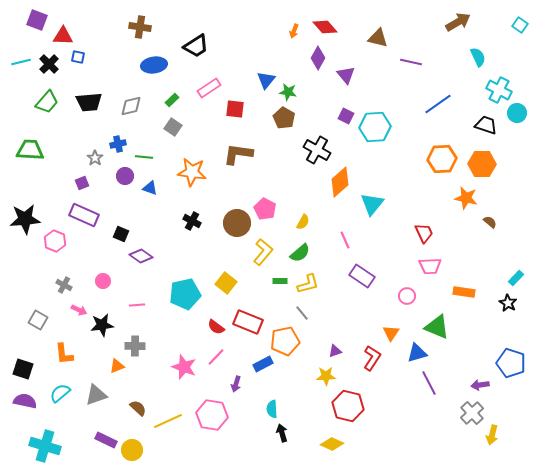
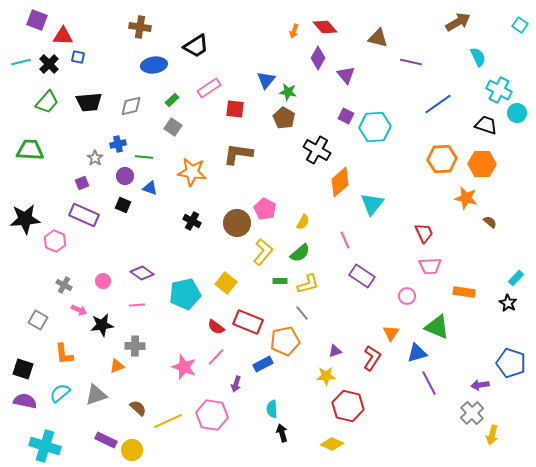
black square at (121, 234): moved 2 px right, 29 px up
purple diamond at (141, 256): moved 1 px right, 17 px down
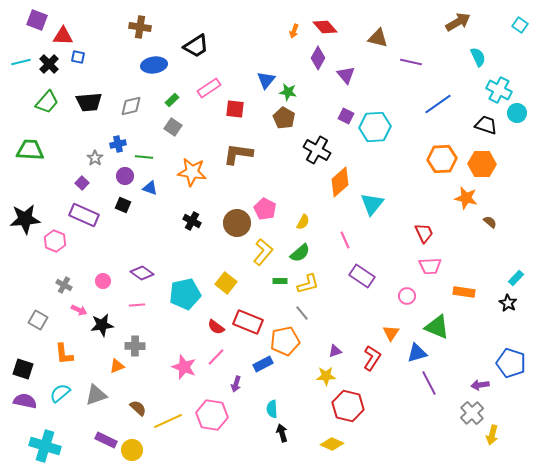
purple square at (82, 183): rotated 24 degrees counterclockwise
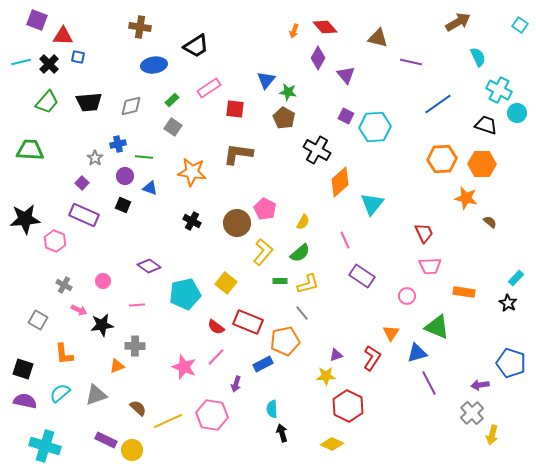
purple diamond at (142, 273): moved 7 px right, 7 px up
purple triangle at (335, 351): moved 1 px right, 4 px down
red hexagon at (348, 406): rotated 12 degrees clockwise
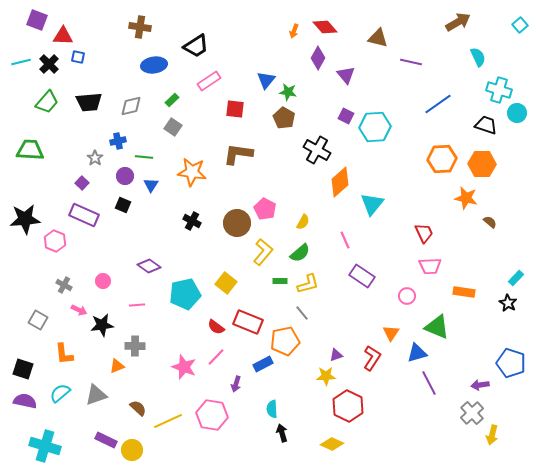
cyan square at (520, 25): rotated 14 degrees clockwise
pink rectangle at (209, 88): moved 7 px up
cyan cross at (499, 90): rotated 10 degrees counterclockwise
blue cross at (118, 144): moved 3 px up
blue triangle at (150, 188): moved 1 px right, 3 px up; rotated 42 degrees clockwise
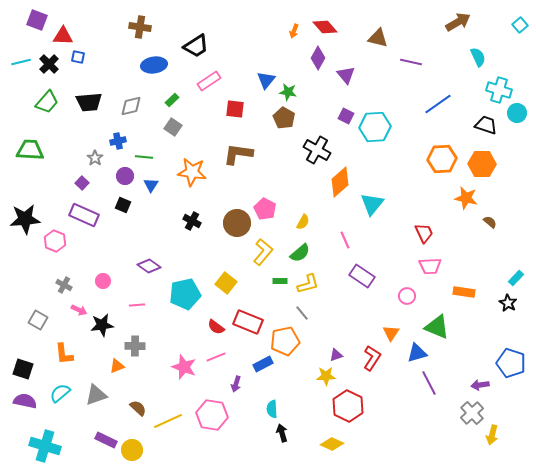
pink line at (216, 357): rotated 24 degrees clockwise
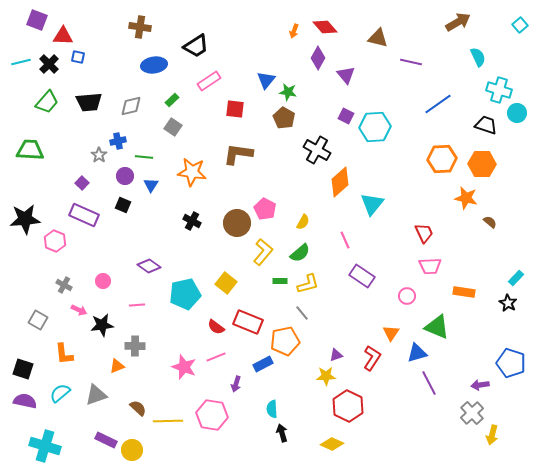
gray star at (95, 158): moved 4 px right, 3 px up
yellow line at (168, 421): rotated 24 degrees clockwise
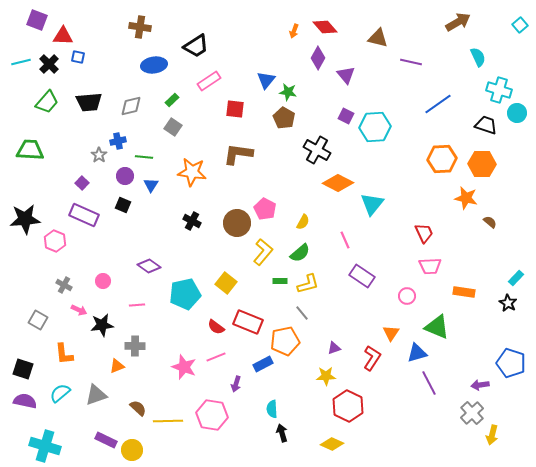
orange diamond at (340, 182): moved 2 px left, 1 px down; rotated 68 degrees clockwise
purple triangle at (336, 355): moved 2 px left, 7 px up
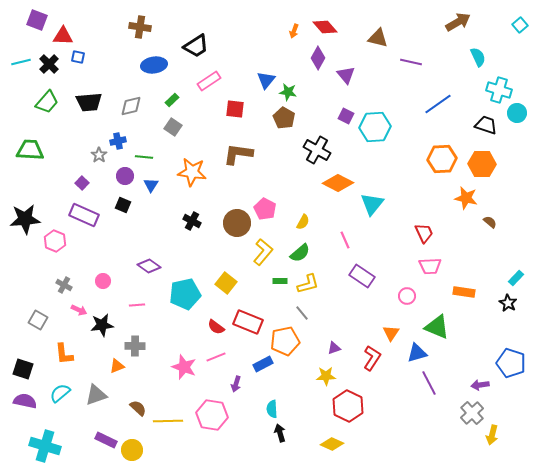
black arrow at (282, 433): moved 2 px left
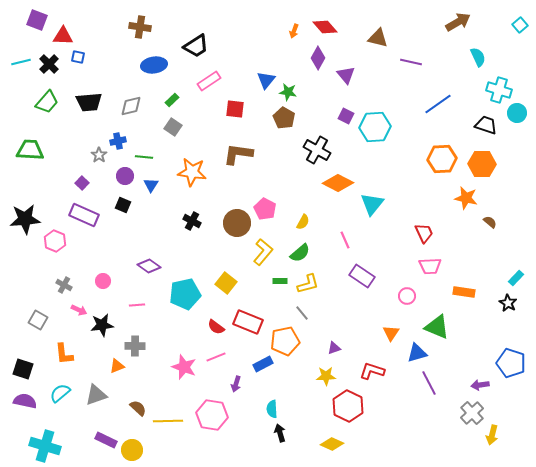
red L-shape at (372, 358): moved 13 px down; rotated 105 degrees counterclockwise
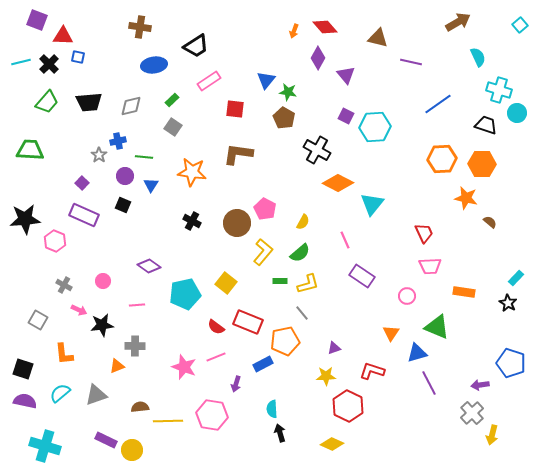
brown semicircle at (138, 408): moved 2 px right, 1 px up; rotated 48 degrees counterclockwise
